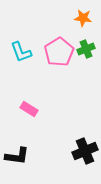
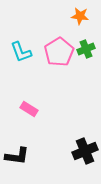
orange star: moved 3 px left, 2 px up
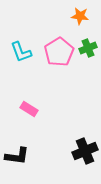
green cross: moved 2 px right, 1 px up
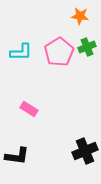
green cross: moved 1 px left, 1 px up
cyan L-shape: rotated 70 degrees counterclockwise
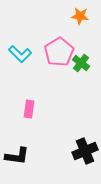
green cross: moved 6 px left, 16 px down; rotated 30 degrees counterclockwise
cyan L-shape: moved 1 px left, 2 px down; rotated 45 degrees clockwise
pink rectangle: rotated 66 degrees clockwise
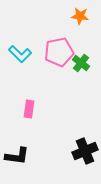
pink pentagon: rotated 20 degrees clockwise
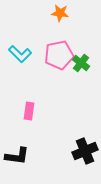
orange star: moved 20 px left, 3 px up
pink pentagon: moved 3 px down
pink rectangle: moved 2 px down
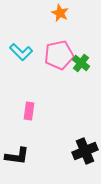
orange star: rotated 18 degrees clockwise
cyan L-shape: moved 1 px right, 2 px up
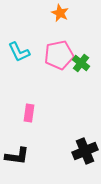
cyan L-shape: moved 2 px left; rotated 20 degrees clockwise
pink rectangle: moved 2 px down
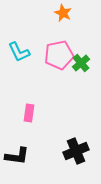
orange star: moved 3 px right
green cross: rotated 12 degrees clockwise
black cross: moved 9 px left
